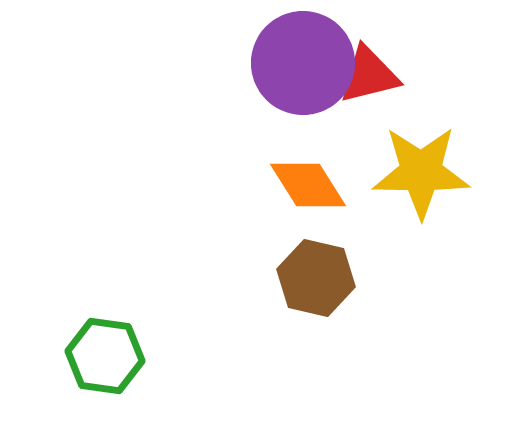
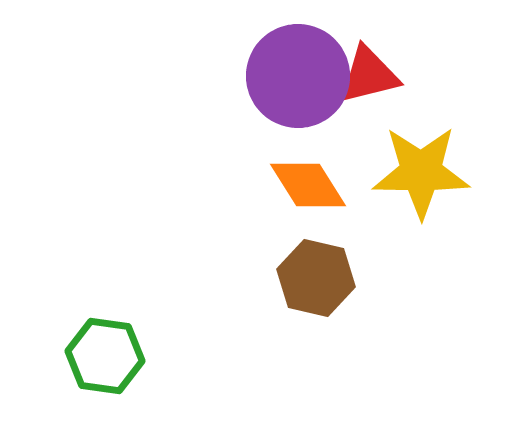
purple circle: moved 5 px left, 13 px down
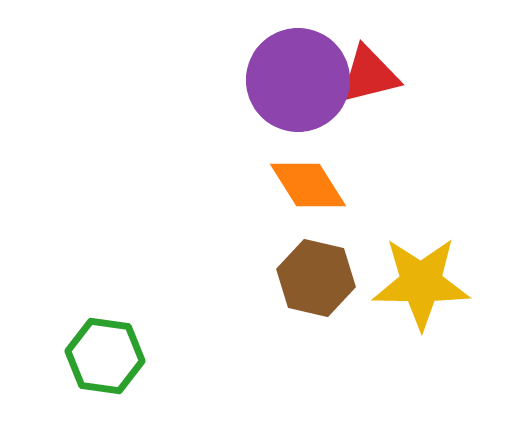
purple circle: moved 4 px down
yellow star: moved 111 px down
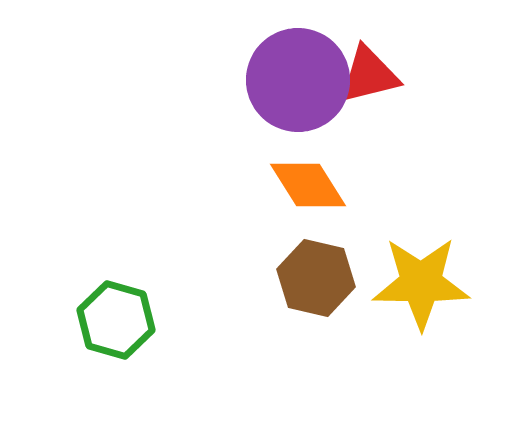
green hexagon: moved 11 px right, 36 px up; rotated 8 degrees clockwise
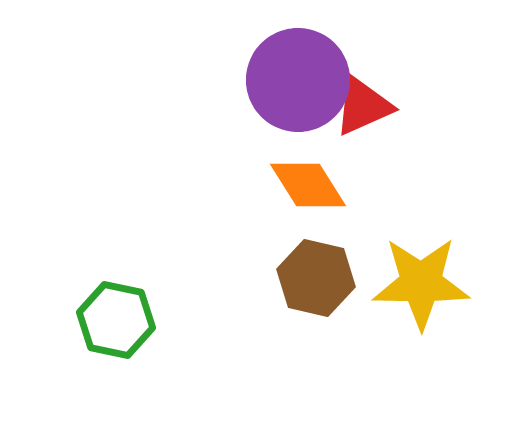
red triangle: moved 6 px left, 31 px down; rotated 10 degrees counterclockwise
green hexagon: rotated 4 degrees counterclockwise
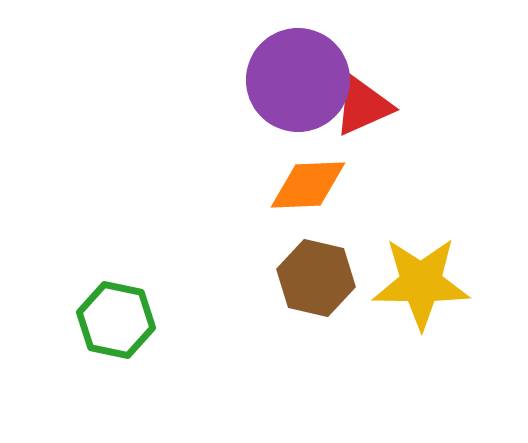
orange diamond: rotated 60 degrees counterclockwise
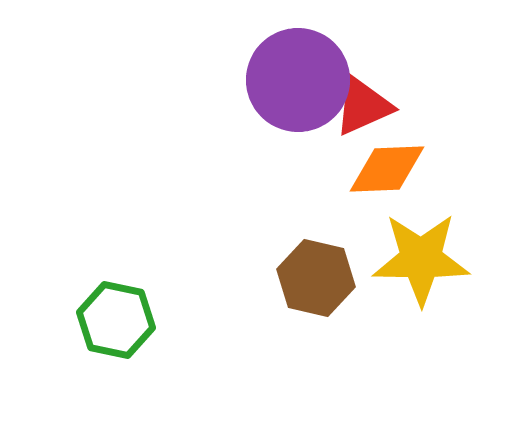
orange diamond: moved 79 px right, 16 px up
yellow star: moved 24 px up
